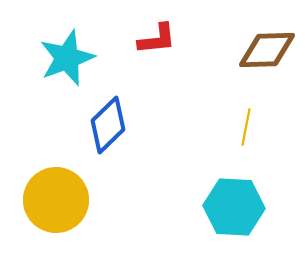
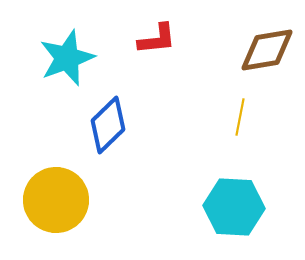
brown diamond: rotated 8 degrees counterclockwise
yellow line: moved 6 px left, 10 px up
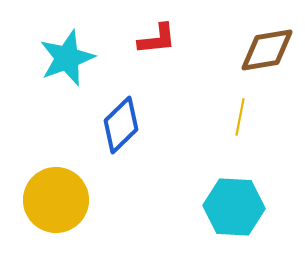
blue diamond: moved 13 px right
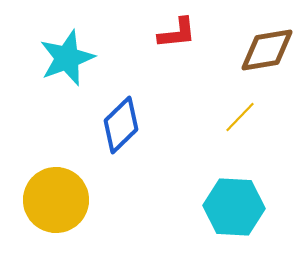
red L-shape: moved 20 px right, 6 px up
yellow line: rotated 33 degrees clockwise
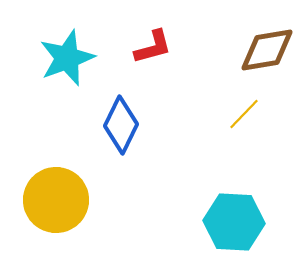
red L-shape: moved 24 px left, 14 px down; rotated 9 degrees counterclockwise
yellow line: moved 4 px right, 3 px up
blue diamond: rotated 20 degrees counterclockwise
cyan hexagon: moved 15 px down
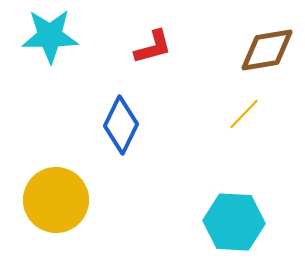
cyan star: moved 17 px left, 22 px up; rotated 20 degrees clockwise
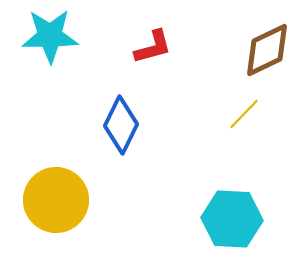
brown diamond: rotated 16 degrees counterclockwise
cyan hexagon: moved 2 px left, 3 px up
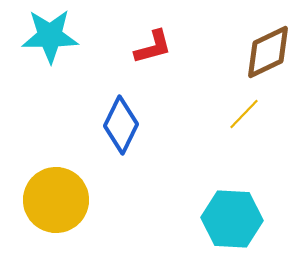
brown diamond: moved 1 px right, 2 px down
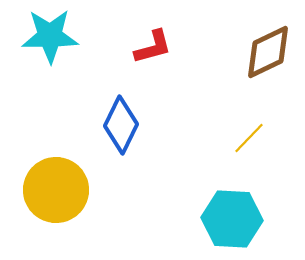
yellow line: moved 5 px right, 24 px down
yellow circle: moved 10 px up
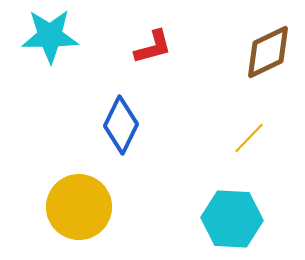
yellow circle: moved 23 px right, 17 px down
